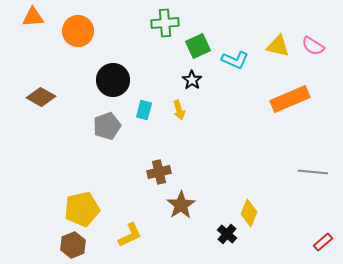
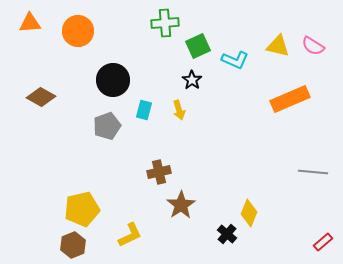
orange triangle: moved 3 px left, 6 px down
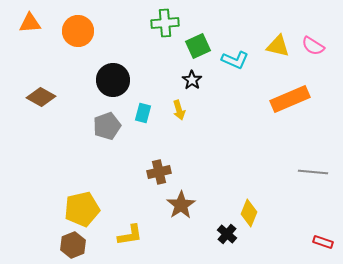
cyan rectangle: moved 1 px left, 3 px down
yellow L-shape: rotated 16 degrees clockwise
red rectangle: rotated 60 degrees clockwise
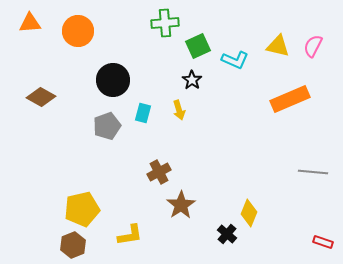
pink semicircle: rotated 85 degrees clockwise
brown cross: rotated 15 degrees counterclockwise
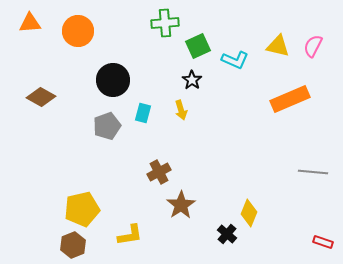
yellow arrow: moved 2 px right
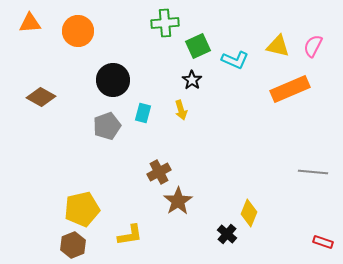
orange rectangle: moved 10 px up
brown star: moved 3 px left, 4 px up
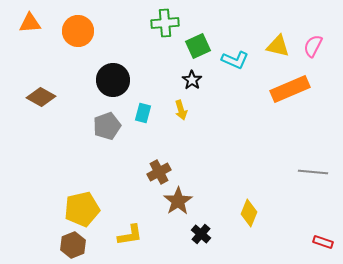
black cross: moved 26 px left
